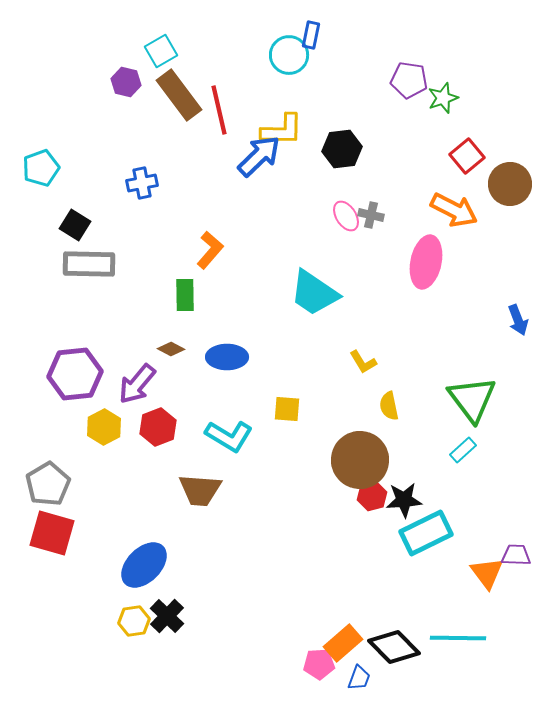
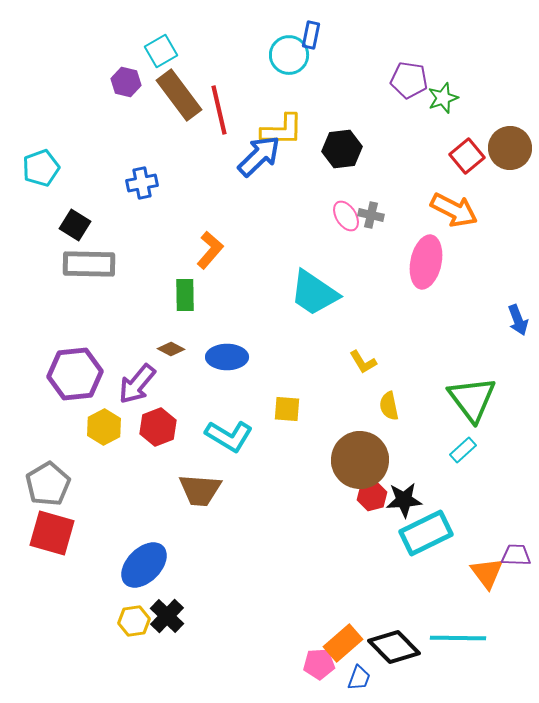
brown circle at (510, 184): moved 36 px up
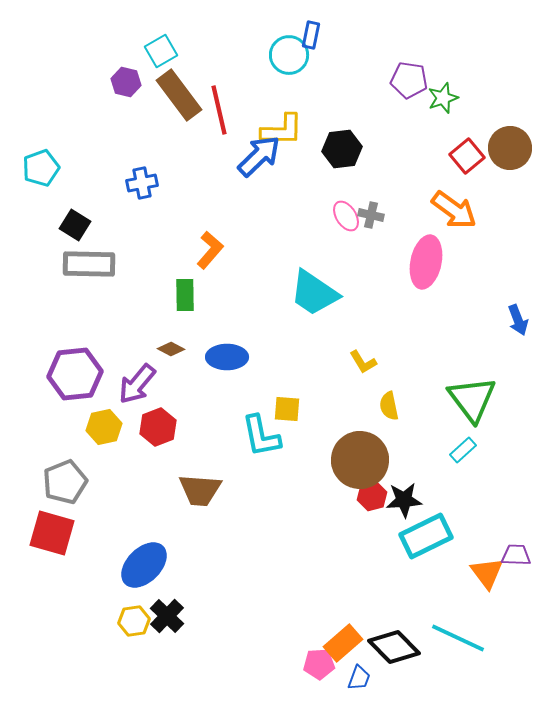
orange arrow at (454, 210): rotated 9 degrees clockwise
yellow hexagon at (104, 427): rotated 16 degrees clockwise
cyan L-shape at (229, 436): moved 32 px right; rotated 48 degrees clockwise
gray pentagon at (48, 484): moved 17 px right, 2 px up; rotated 9 degrees clockwise
cyan rectangle at (426, 533): moved 3 px down
cyan line at (458, 638): rotated 24 degrees clockwise
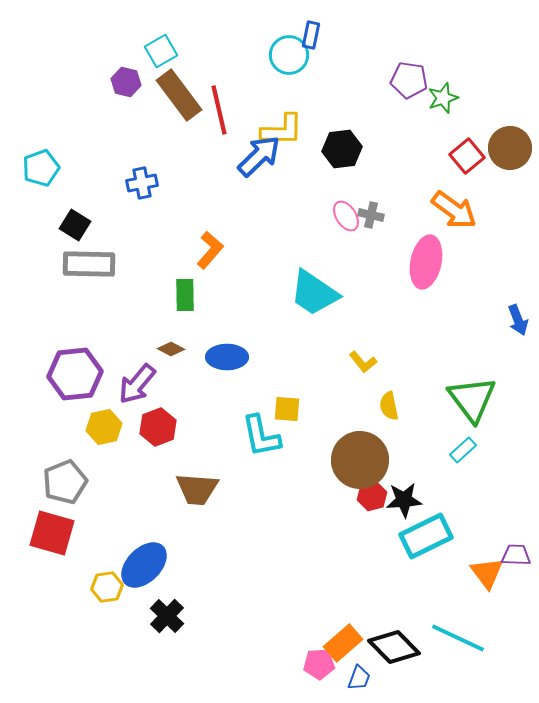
yellow L-shape at (363, 362): rotated 8 degrees counterclockwise
brown trapezoid at (200, 490): moved 3 px left, 1 px up
yellow hexagon at (134, 621): moved 27 px left, 34 px up
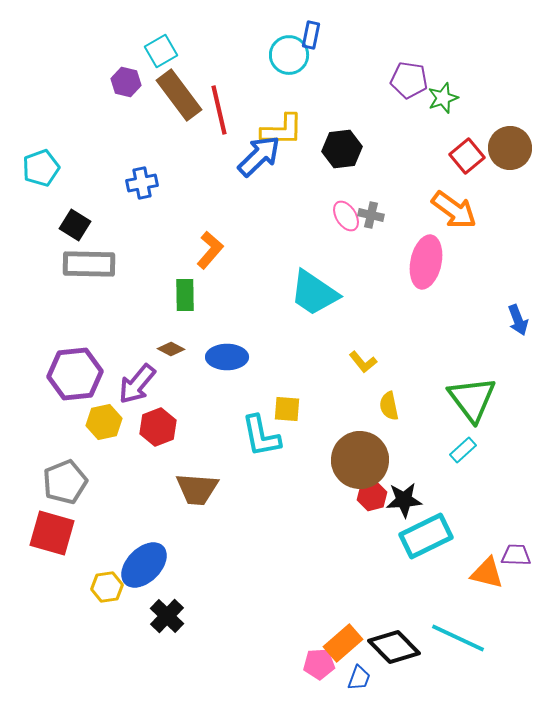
yellow hexagon at (104, 427): moved 5 px up
orange triangle at (487, 573): rotated 39 degrees counterclockwise
